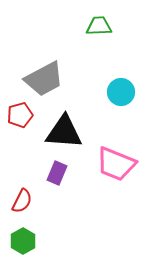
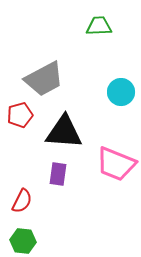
purple rectangle: moved 1 px right, 1 px down; rotated 15 degrees counterclockwise
green hexagon: rotated 25 degrees counterclockwise
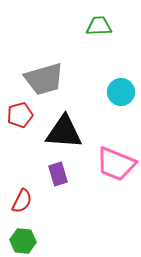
gray trapezoid: rotated 12 degrees clockwise
purple rectangle: rotated 25 degrees counterclockwise
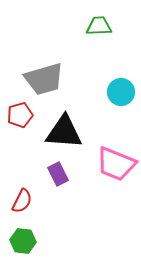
purple rectangle: rotated 10 degrees counterclockwise
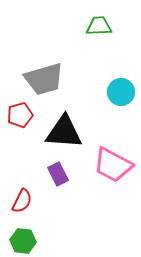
pink trapezoid: moved 3 px left, 1 px down; rotated 6 degrees clockwise
